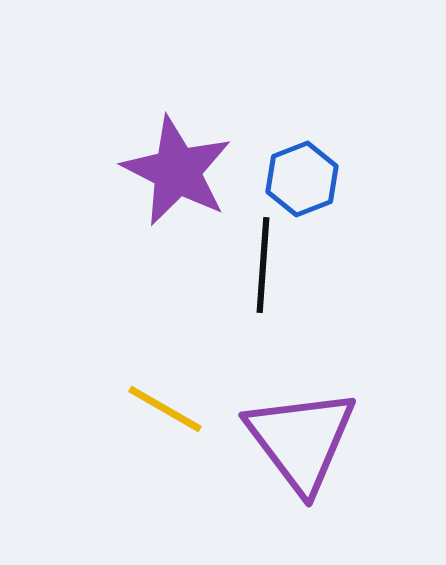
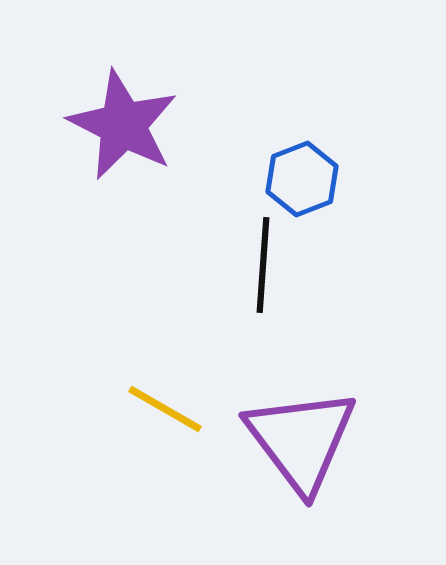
purple star: moved 54 px left, 46 px up
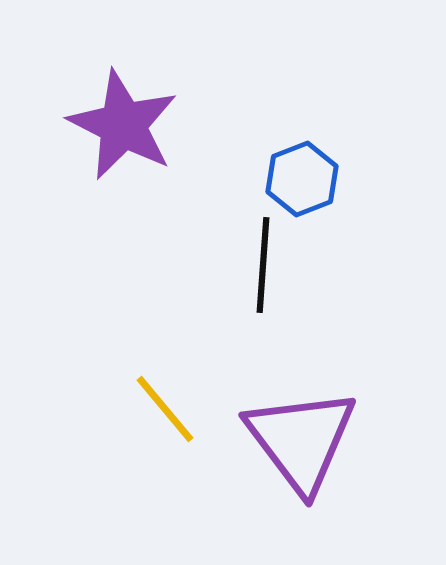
yellow line: rotated 20 degrees clockwise
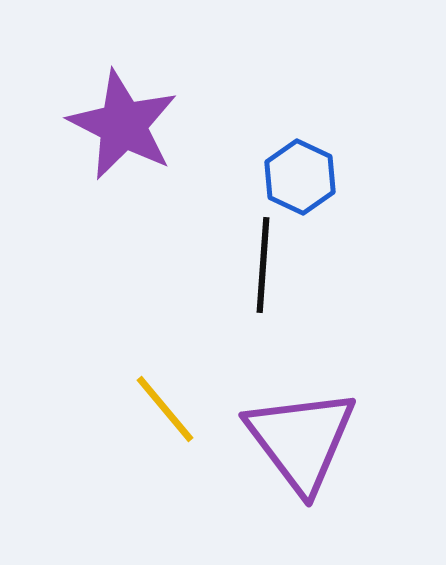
blue hexagon: moved 2 px left, 2 px up; rotated 14 degrees counterclockwise
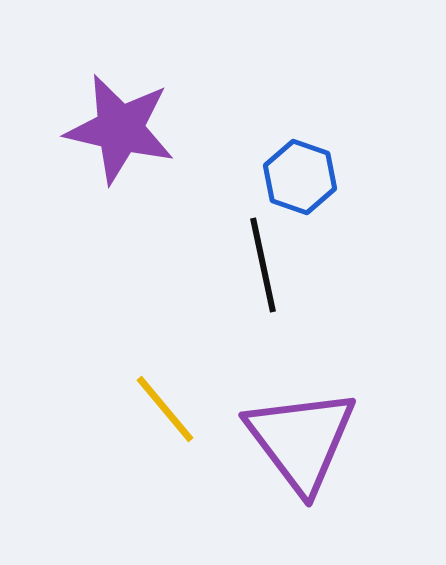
purple star: moved 3 px left, 4 px down; rotated 14 degrees counterclockwise
blue hexagon: rotated 6 degrees counterclockwise
black line: rotated 16 degrees counterclockwise
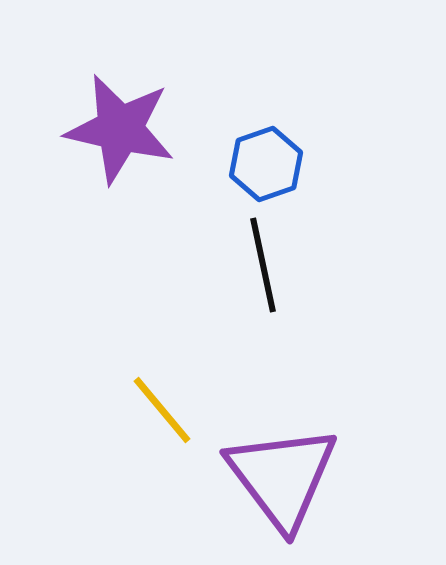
blue hexagon: moved 34 px left, 13 px up; rotated 22 degrees clockwise
yellow line: moved 3 px left, 1 px down
purple triangle: moved 19 px left, 37 px down
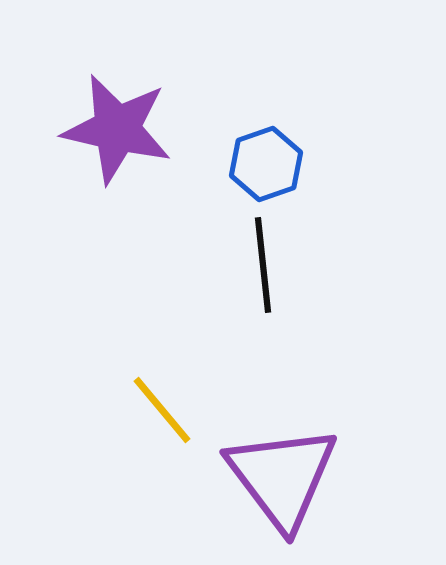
purple star: moved 3 px left
black line: rotated 6 degrees clockwise
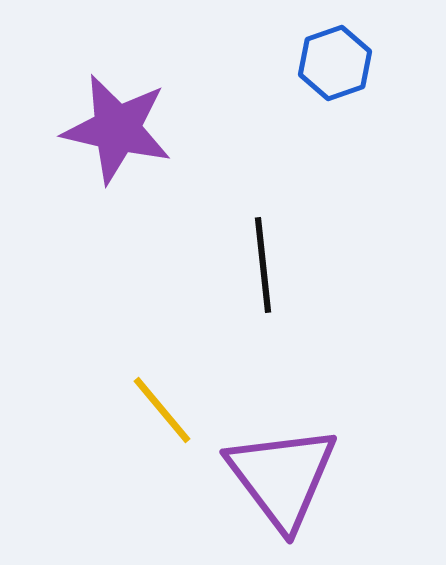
blue hexagon: moved 69 px right, 101 px up
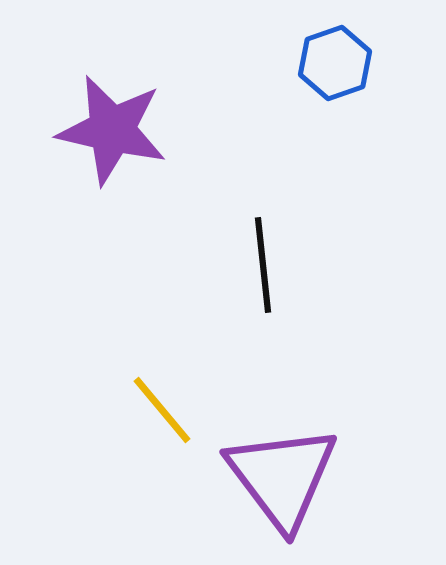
purple star: moved 5 px left, 1 px down
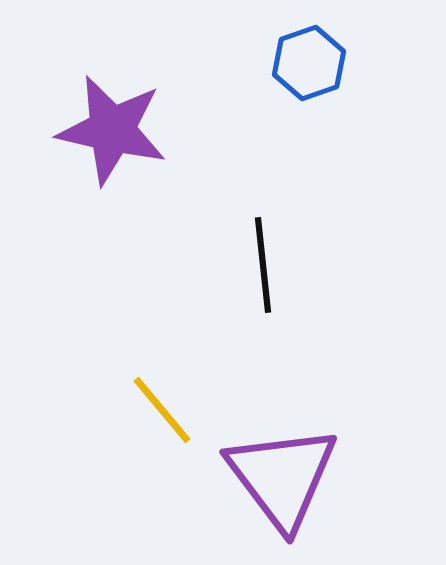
blue hexagon: moved 26 px left
